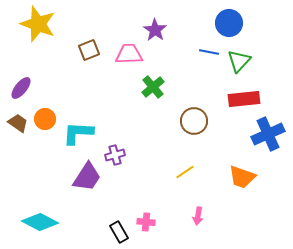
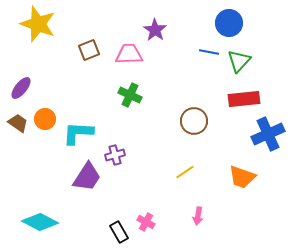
green cross: moved 23 px left, 8 px down; rotated 25 degrees counterclockwise
pink cross: rotated 24 degrees clockwise
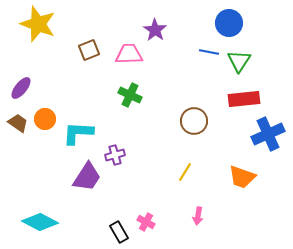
green triangle: rotated 10 degrees counterclockwise
yellow line: rotated 24 degrees counterclockwise
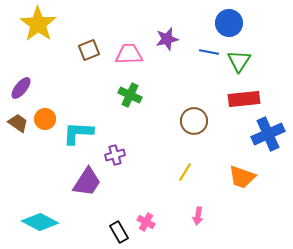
yellow star: rotated 15 degrees clockwise
purple star: moved 12 px right, 9 px down; rotated 25 degrees clockwise
purple trapezoid: moved 5 px down
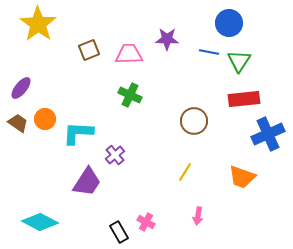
purple star: rotated 15 degrees clockwise
purple cross: rotated 24 degrees counterclockwise
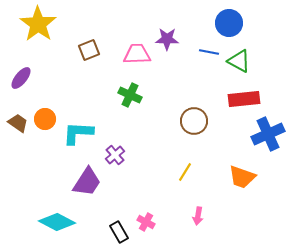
pink trapezoid: moved 8 px right
green triangle: rotated 35 degrees counterclockwise
purple ellipse: moved 10 px up
cyan diamond: moved 17 px right
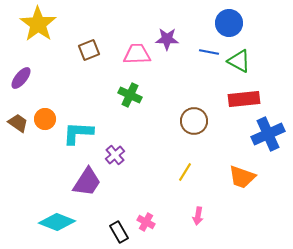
cyan diamond: rotated 6 degrees counterclockwise
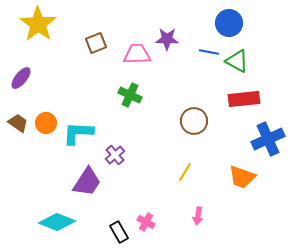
brown square: moved 7 px right, 7 px up
green triangle: moved 2 px left
orange circle: moved 1 px right, 4 px down
blue cross: moved 5 px down
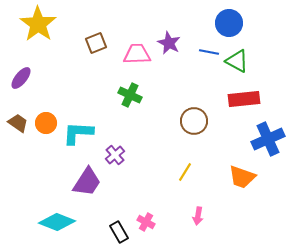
purple star: moved 2 px right, 4 px down; rotated 25 degrees clockwise
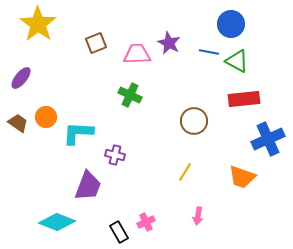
blue circle: moved 2 px right, 1 px down
orange circle: moved 6 px up
purple cross: rotated 36 degrees counterclockwise
purple trapezoid: moved 1 px right, 4 px down; rotated 12 degrees counterclockwise
pink cross: rotated 36 degrees clockwise
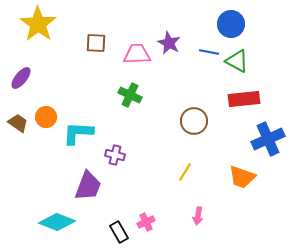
brown square: rotated 25 degrees clockwise
